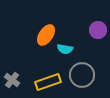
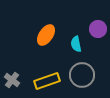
purple circle: moved 1 px up
cyan semicircle: moved 11 px right, 5 px up; rotated 70 degrees clockwise
yellow rectangle: moved 1 px left, 1 px up
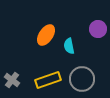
cyan semicircle: moved 7 px left, 2 px down
gray circle: moved 4 px down
yellow rectangle: moved 1 px right, 1 px up
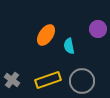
gray circle: moved 2 px down
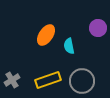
purple circle: moved 1 px up
gray cross: rotated 21 degrees clockwise
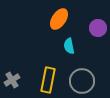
orange ellipse: moved 13 px right, 16 px up
yellow rectangle: rotated 60 degrees counterclockwise
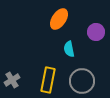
purple circle: moved 2 px left, 4 px down
cyan semicircle: moved 3 px down
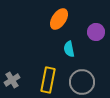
gray circle: moved 1 px down
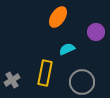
orange ellipse: moved 1 px left, 2 px up
cyan semicircle: moved 2 px left; rotated 77 degrees clockwise
yellow rectangle: moved 3 px left, 7 px up
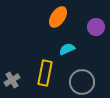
purple circle: moved 5 px up
